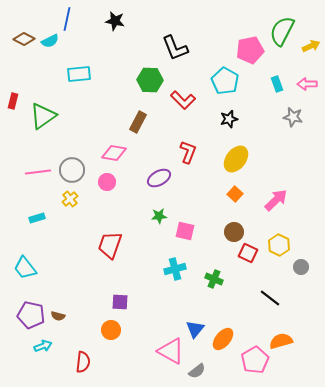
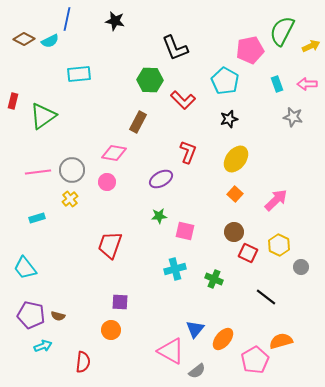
purple ellipse at (159, 178): moved 2 px right, 1 px down
black line at (270, 298): moved 4 px left, 1 px up
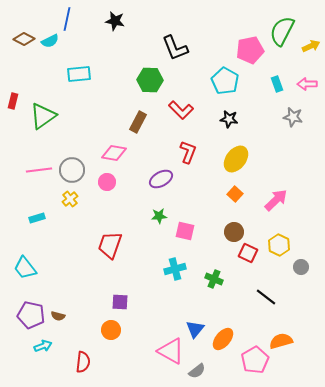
red L-shape at (183, 100): moved 2 px left, 10 px down
black star at (229, 119): rotated 24 degrees clockwise
pink line at (38, 172): moved 1 px right, 2 px up
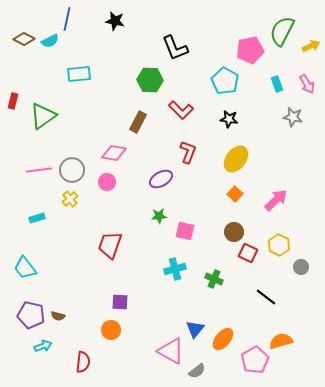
pink arrow at (307, 84): rotated 120 degrees counterclockwise
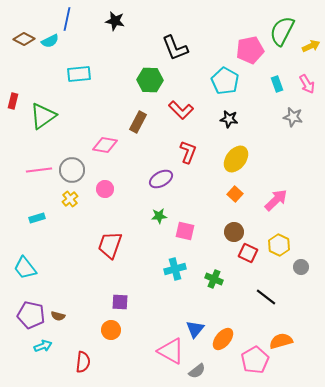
pink diamond at (114, 153): moved 9 px left, 8 px up
pink circle at (107, 182): moved 2 px left, 7 px down
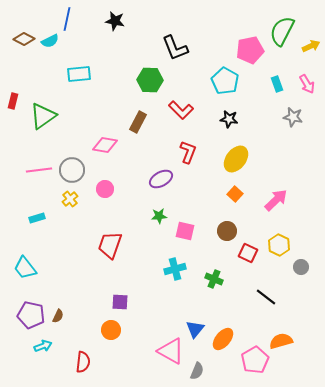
brown circle at (234, 232): moved 7 px left, 1 px up
brown semicircle at (58, 316): rotated 80 degrees counterclockwise
gray semicircle at (197, 371): rotated 30 degrees counterclockwise
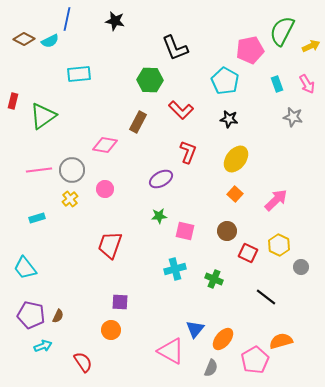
red semicircle at (83, 362): rotated 40 degrees counterclockwise
gray semicircle at (197, 371): moved 14 px right, 3 px up
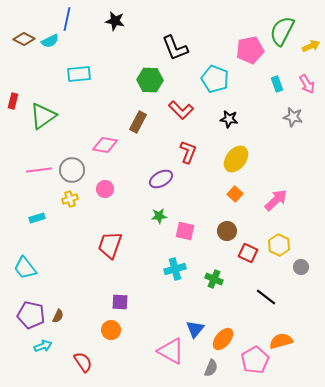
cyan pentagon at (225, 81): moved 10 px left, 2 px up; rotated 8 degrees counterclockwise
yellow cross at (70, 199): rotated 21 degrees clockwise
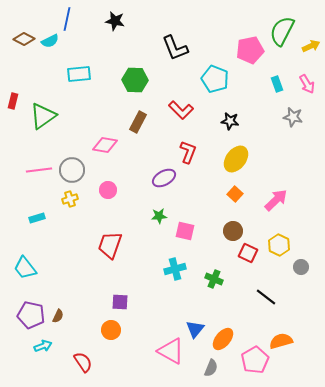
green hexagon at (150, 80): moved 15 px left
black star at (229, 119): moved 1 px right, 2 px down
purple ellipse at (161, 179): moved 3 px right, 1 px up
pink circle at (105, 189): moved 3 px right, 1 px down
brown circle at (227, 231): moved 6 px right
